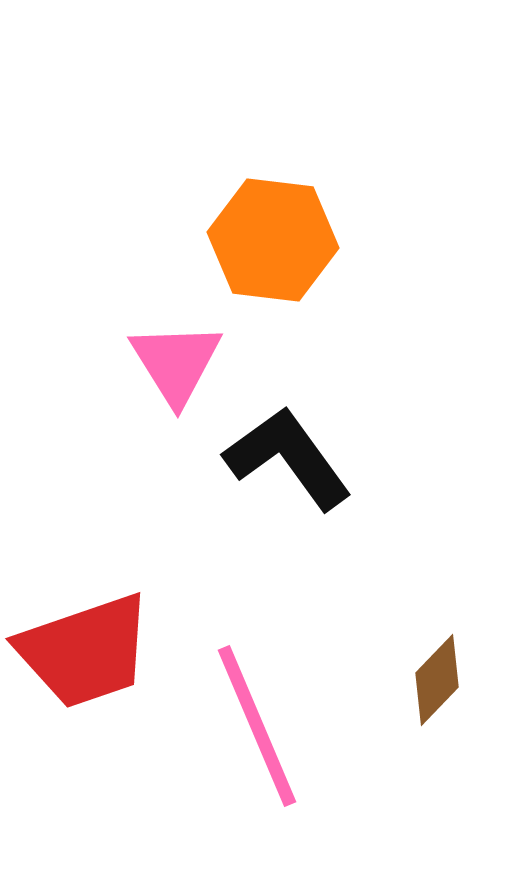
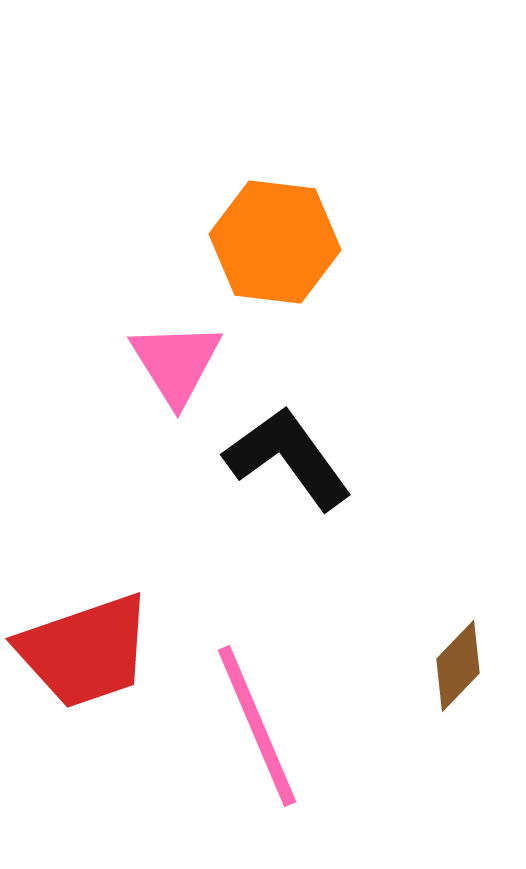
orange hexagon: moved 2 px right, 2 px down
brown diamond: moved 21 px right, 14 px up
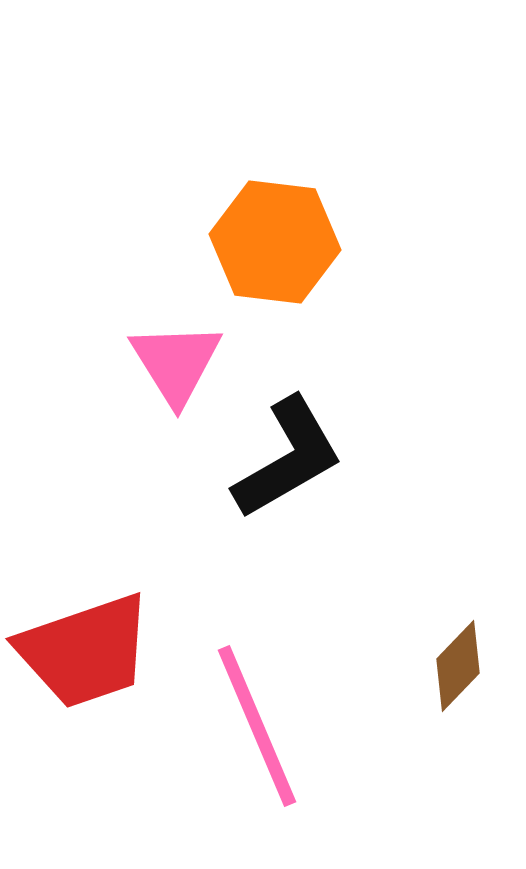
black L-shape: rotated 96 degrees clockwise
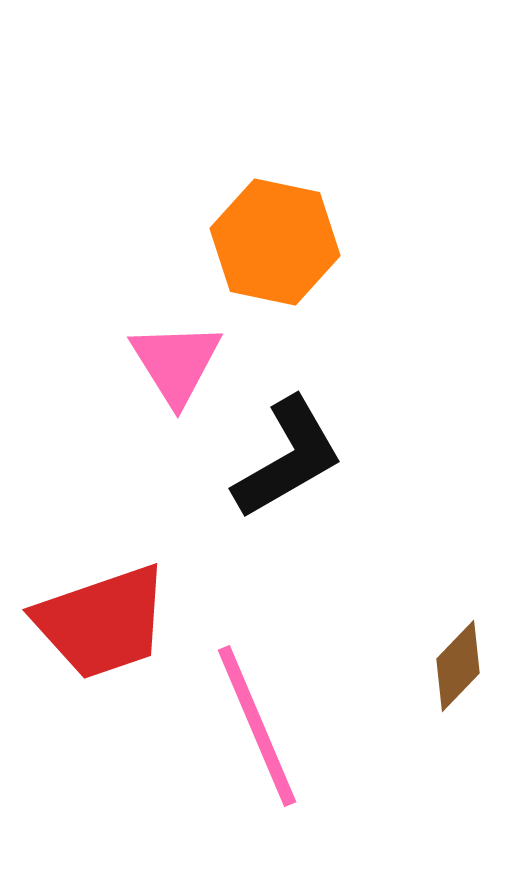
orange hexagon: rotated 5 degrees clockwise
red trapezoid: moved 17 px right, 29 px up
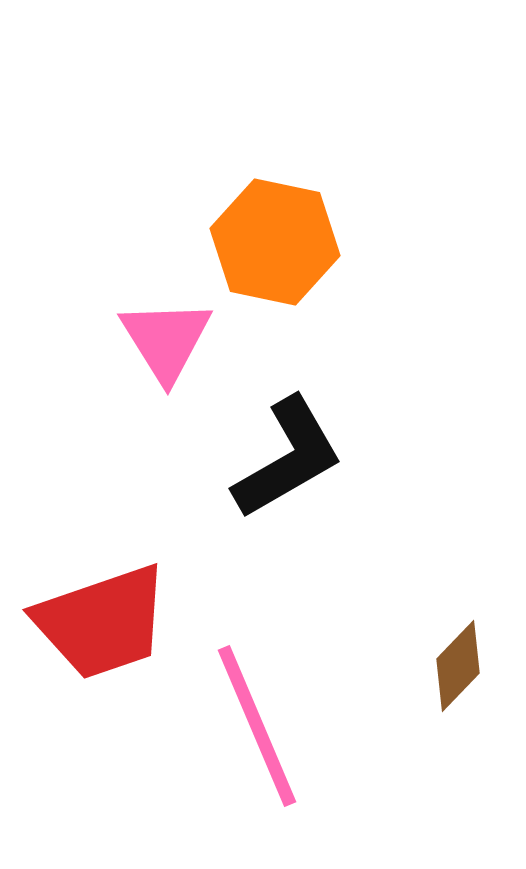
pink triangle: moved 10 px left, 23 px up
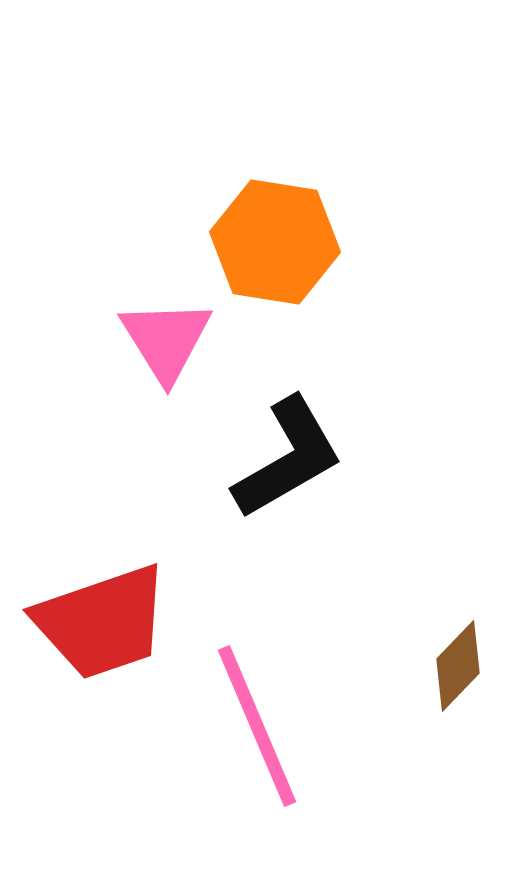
orange hexagon: rotated 3 degrees counterclockwise
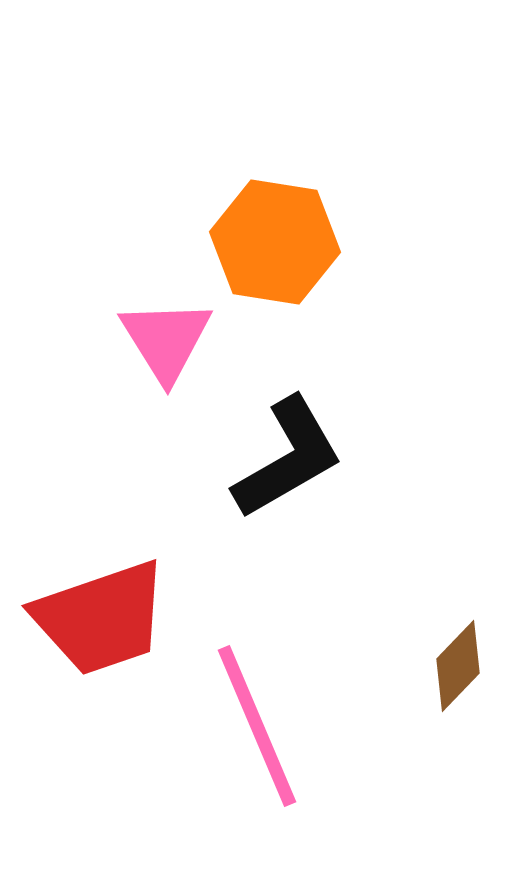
red trapezoid: moved 1 px left, 4 px up
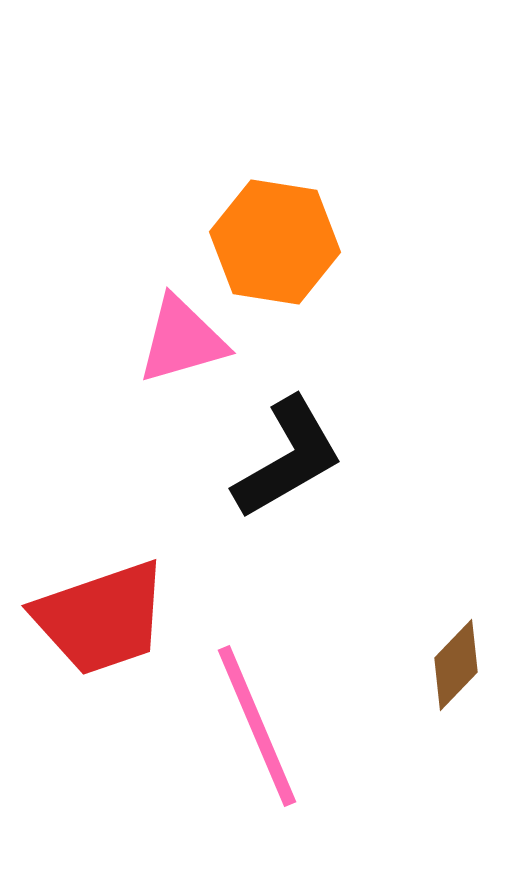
pink triangle: moved 16 px right; rotated 46 degrees clockwise
brown diamond: moved 2 px left, 1 px up
